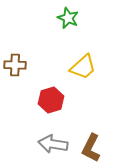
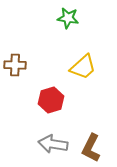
green star: rotated 15 degrees counterclockwise
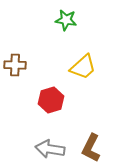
green star: moved 2 px left, 2 px down
gray arrow: moved 3 px left, 5 px down
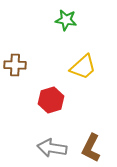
gray arrow: moved 2 px right, 1 px up
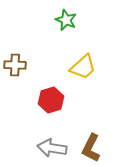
green star: rotated 15 degrees clockwise
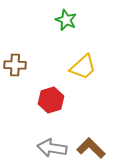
brown L-shape: rotated 108 degrees clockwise
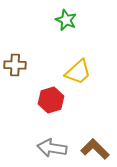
yellow trapezoid: moved 5 px left, 5 px down
brown L-shape: moved 4 px right, 1 px down
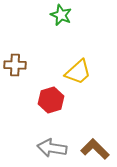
green star: moved 5 px left, 5 px up
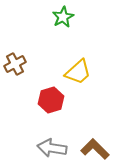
green star: moved 2 px right, 2 px down; rotated 20 degrees clockwise
brown cross: moved 1 px up; rotated 30 degrees counterclockwise
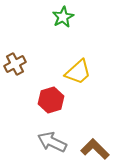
gray arrow: moved 6 px up; rotated 16 degrees clockwise
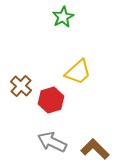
brown cross: moved 6 px right, 22 px down; rotated 20 degrees counterclockwise
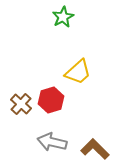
brown cross: moved 18 px down
gray arrow: rotated 12 degrees counterclockwise
